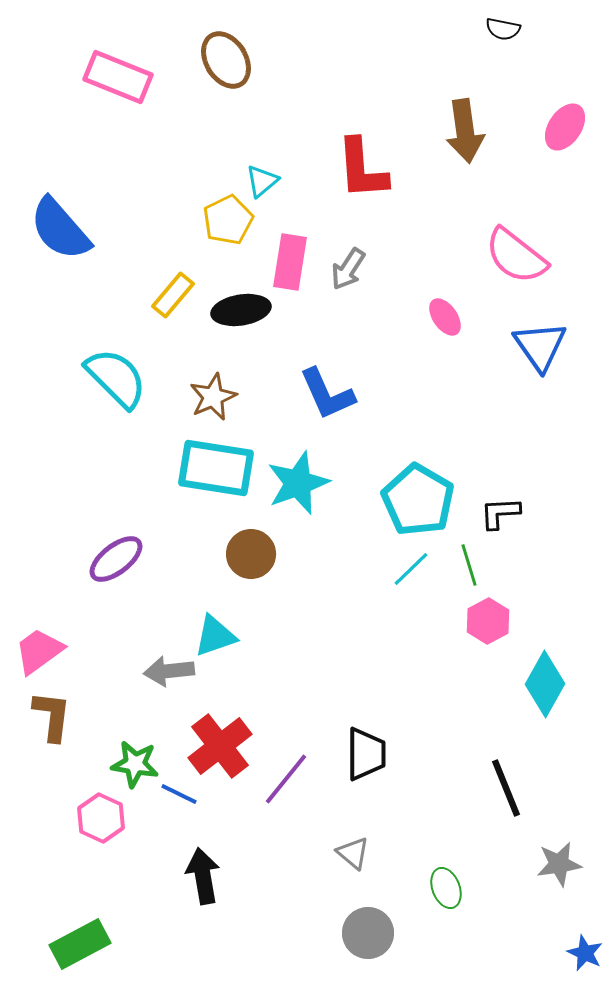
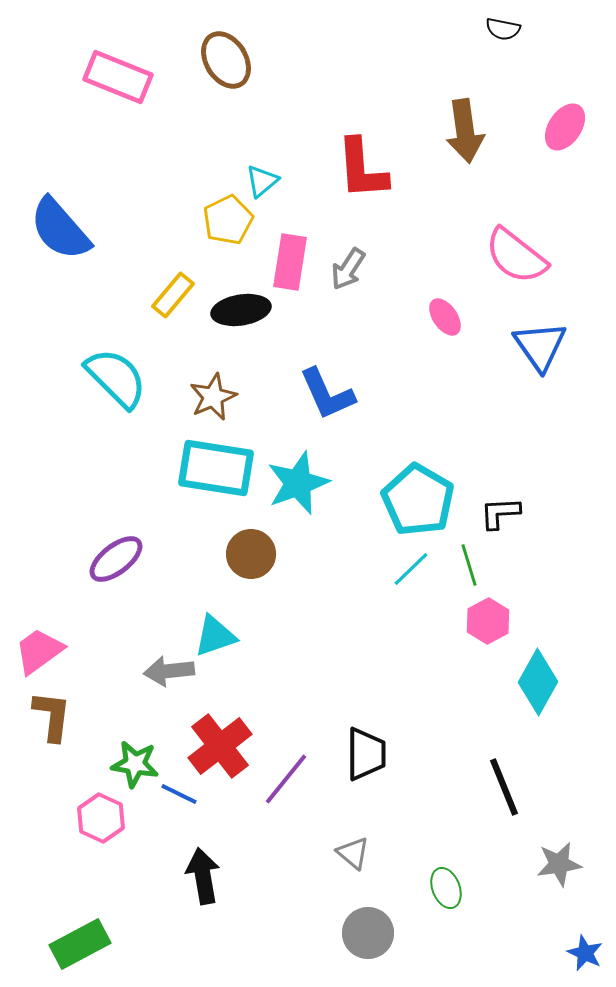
cyan diamond at (545, 684): moved 7 px left, 2 px up
black line at (506, 788): moved 2 px left, 1 px up
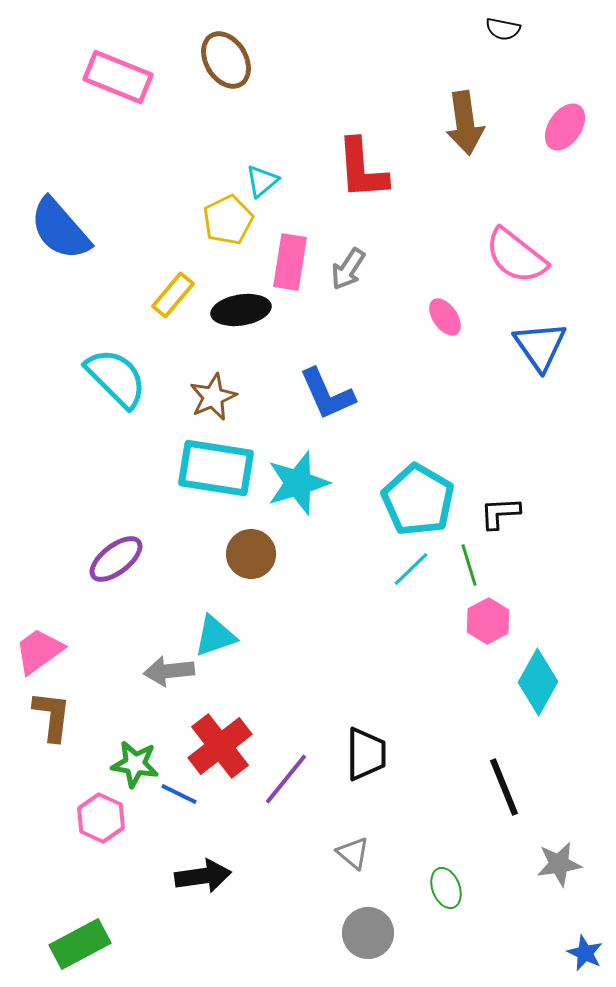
brown arrow at (465, 131): moved 8 px up
cyan star at (298, 483): rotated 4 degrees clockwise
black arrow at (203, 876): rotated 92 degrees clockwise
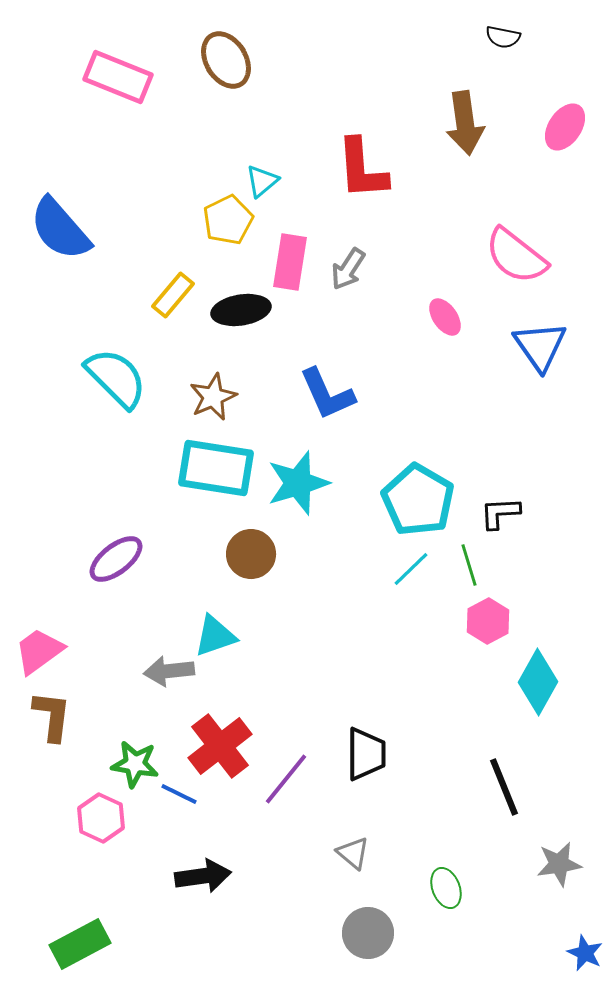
black semicircle at (503, 29): moved 8 px down
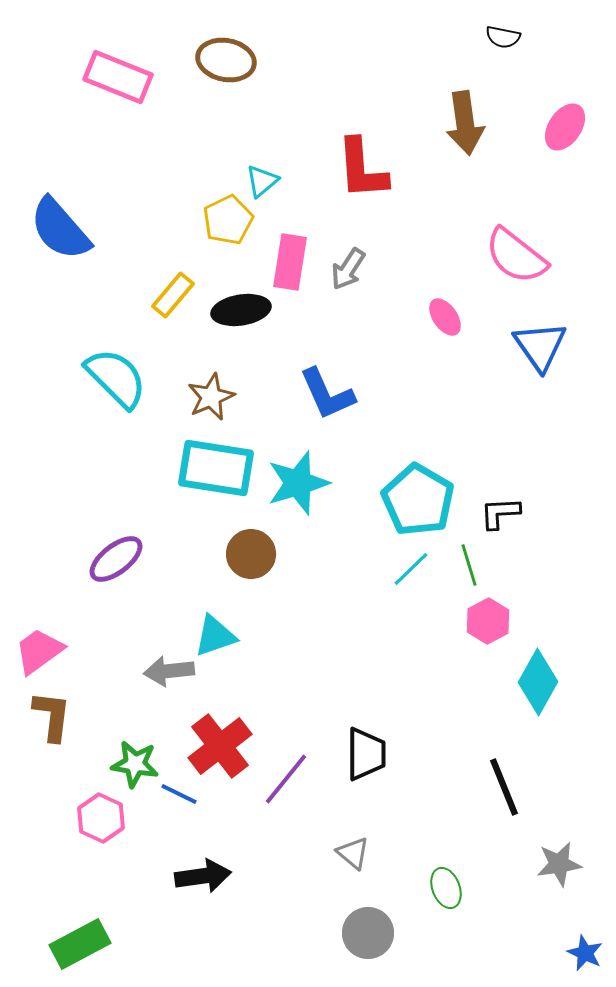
brown ellipse at (226, 60): rotated 48 degrees counterclockwise
brown star at (213, 397): moved 2 px left
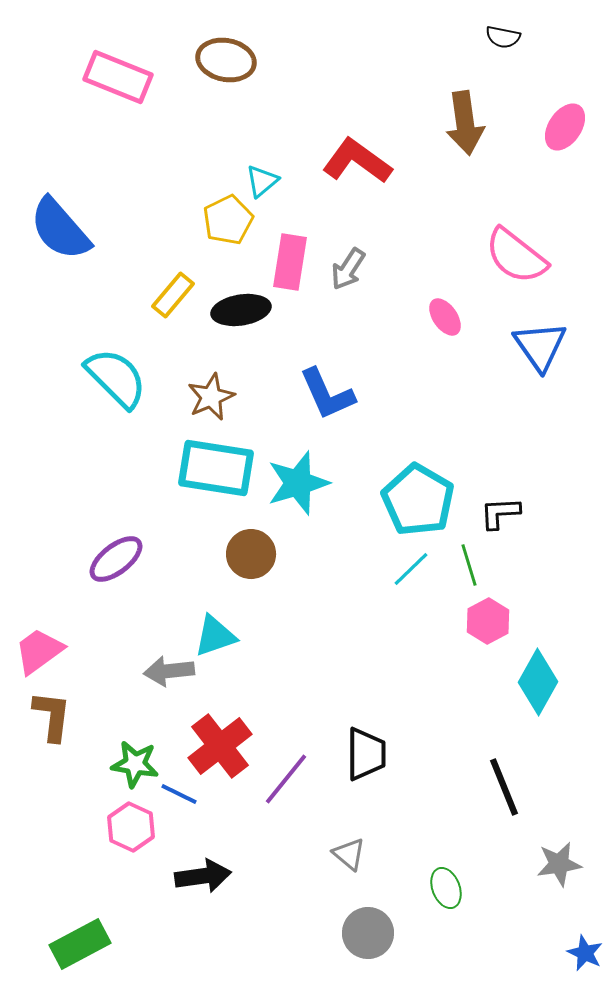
red L-shape at (362, 169): moved 5 px left, 8 px up; rotated 130 degrees clockwise
pink hexagon at (101, 818): moved 30 px right, 9 px down
gray triangle at (353, 853): moved 4 px left, 1 px down
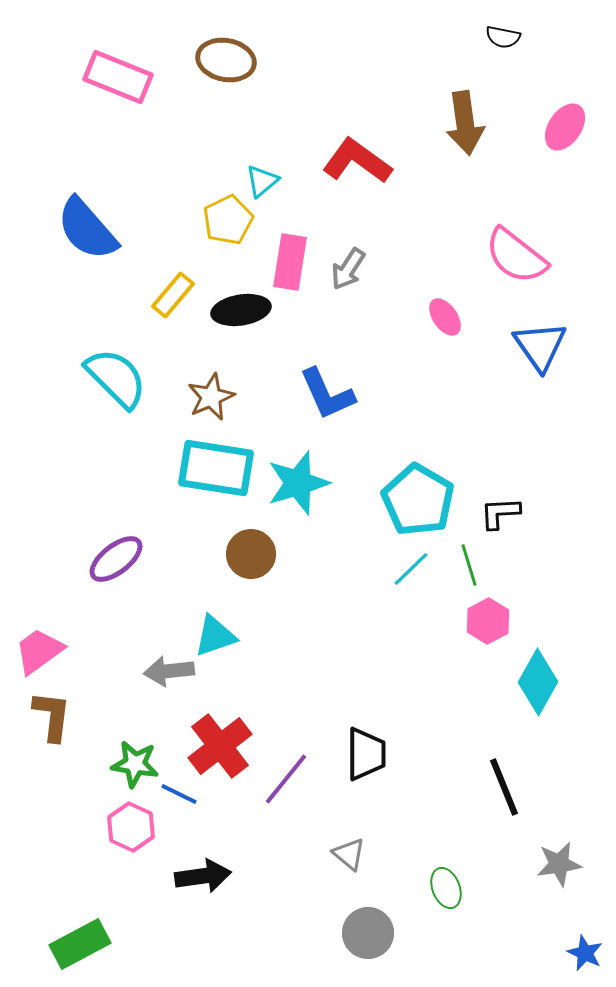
blue semicircle at (60, 229): moved 27 px right
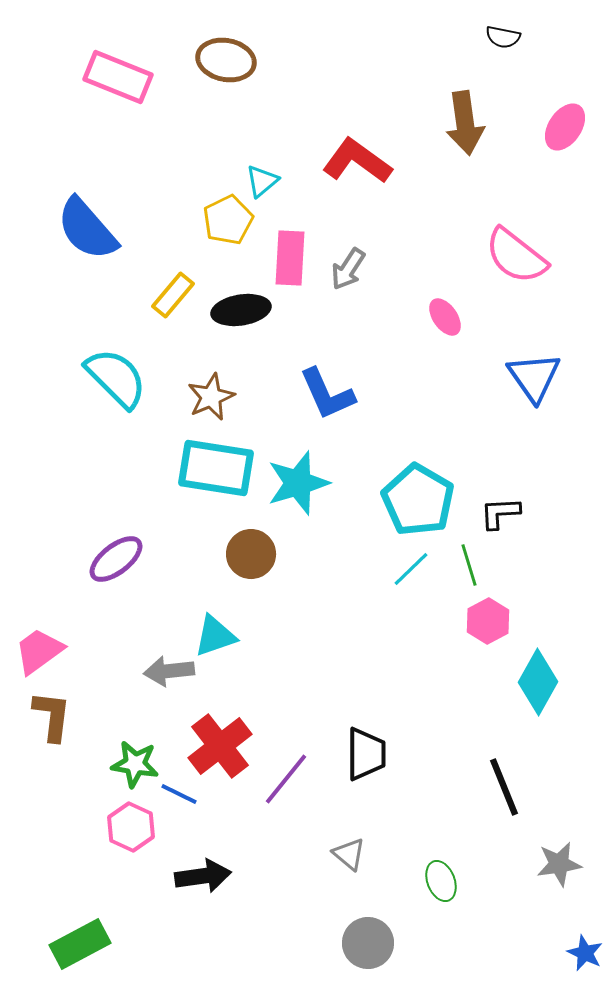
pink rectangle at (290, 262): moved 4 px up; rotated 6 degrees counterclockwise
blue triangle at (540, 346): moved 6 px left, 31 px down
green ellipse at (446, 888): moved 5 px left, 7 px up
gray circle at (368, 933): moved 10 px down
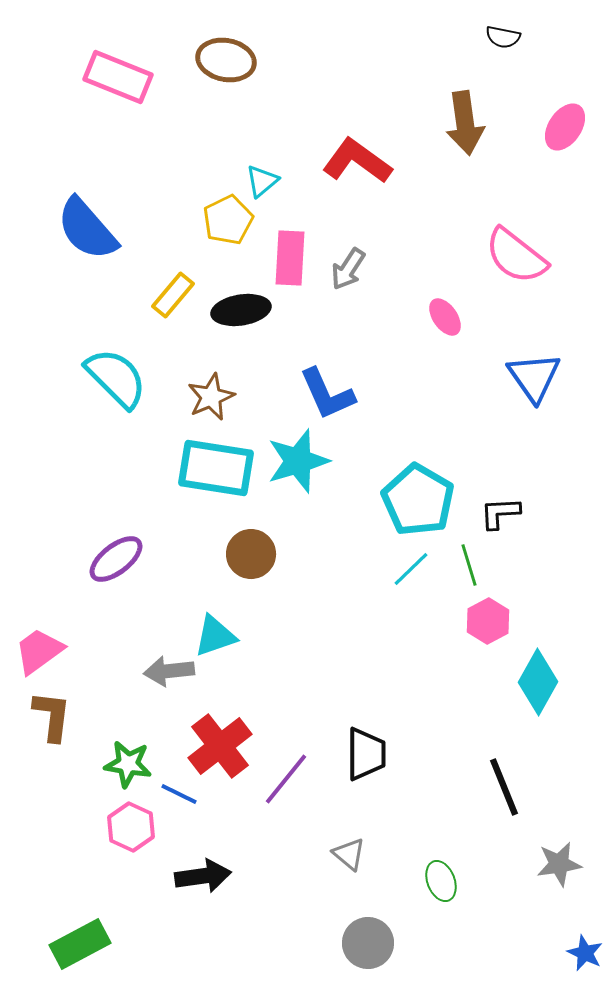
cyan star at (298, 483): moved 22 px up
green star at (135, 764): moved 7 px left
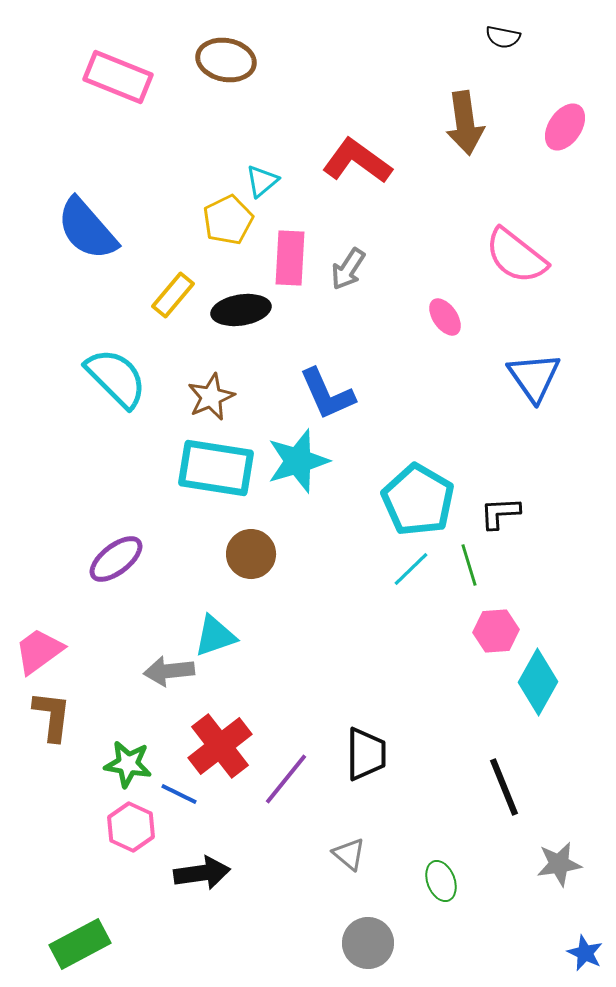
pink hexagon at (488, 621): moved 8 px right, 10 px down; rotated 24 degrees clockwise
black arrow at (203, 876): moved 1 px left, 3 px up
